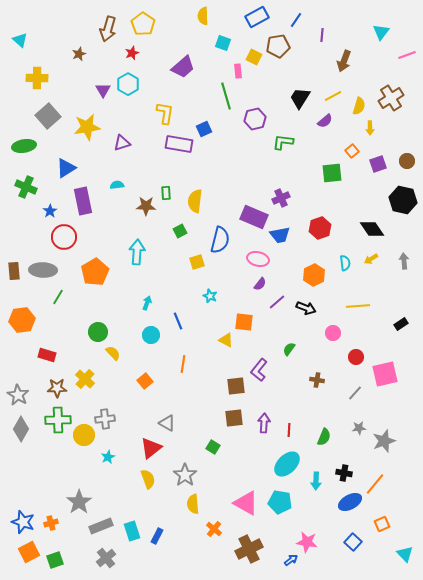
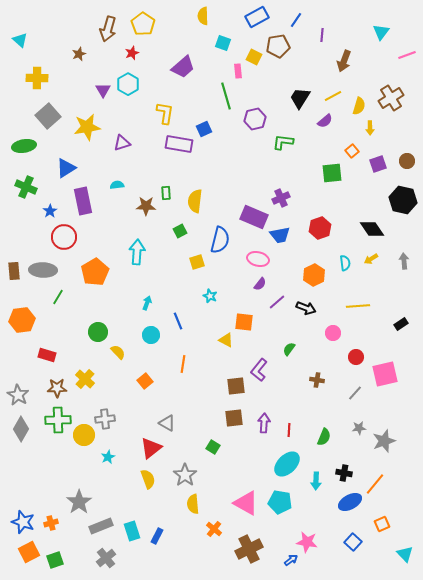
yellow semicircle at (113, 353): moved 5 px right, 1 px up
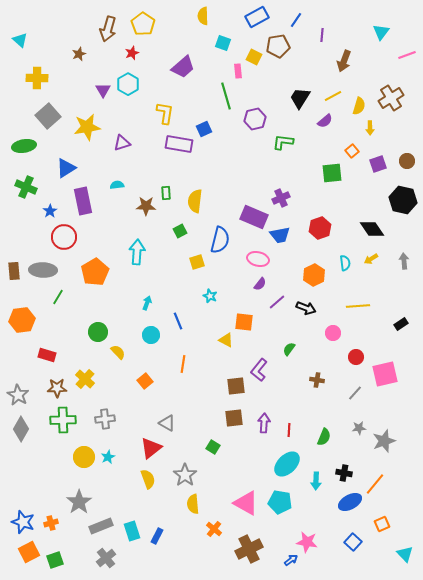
green cross at (58, 420): moved 5 px right
yellow circle at (84, 435): moved 22 px down
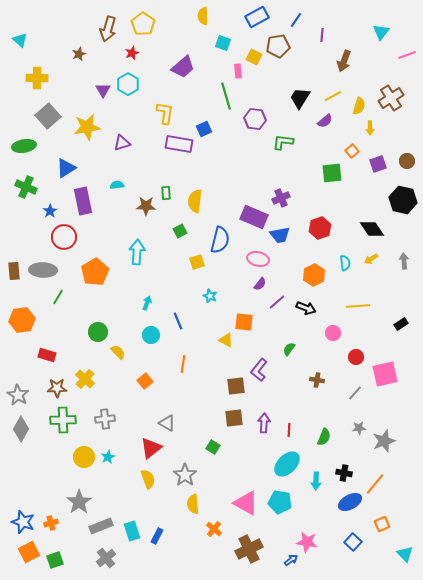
purple hexagon at (255, 119): rotated 20 degrees clockwise
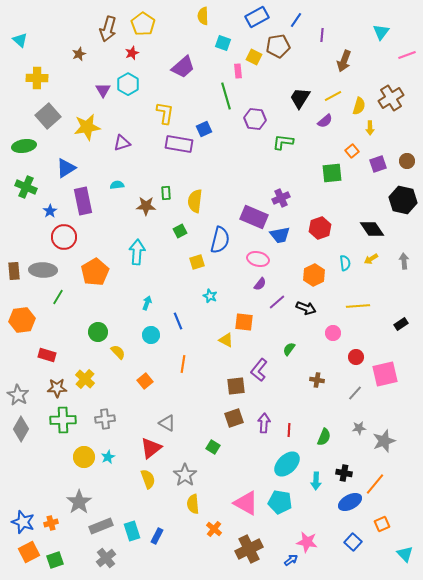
brown square at (234, 418): rotated 12 degrees counterclockwise
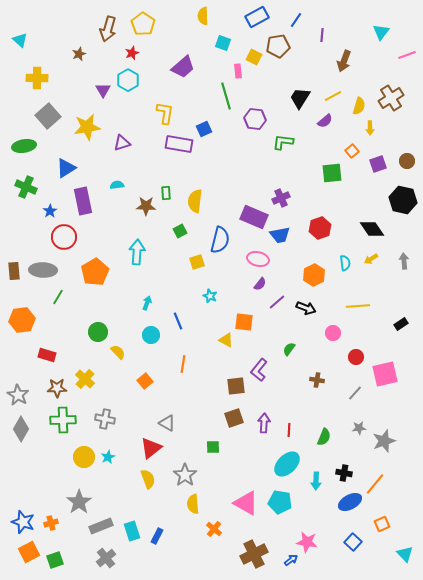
cyan hexagon at (128, 84): moved 4 px up
gray cross at (105, 419): rotated 18 degrees clockwise
green square at (213, 447): rotated 32 degrees counterclockwise
brown cross at (249, 549): moved 5 px right, 5 px down
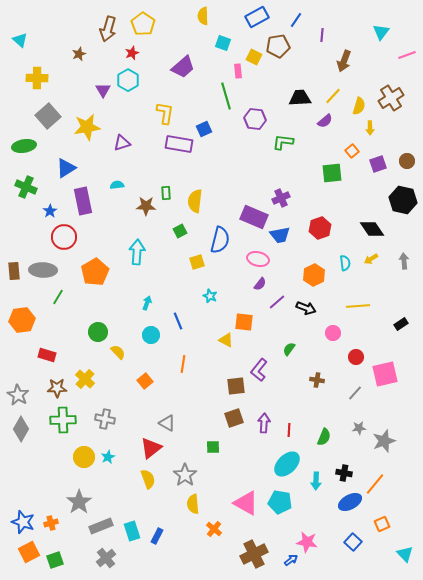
yellow line at (333, 96): rotated 18 degrees counterclockwise
black trapezoid at (300, 98): rotated 55 degrees clockwise
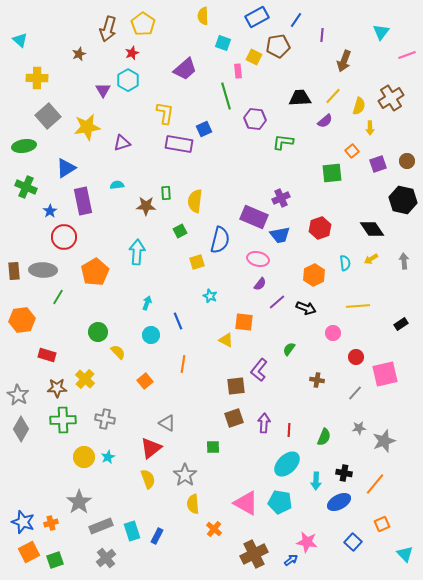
purple trapezoid at (183, 67): moved 2 px right, 2 px down
blue ellipse at (350, 502): moved 11 px left
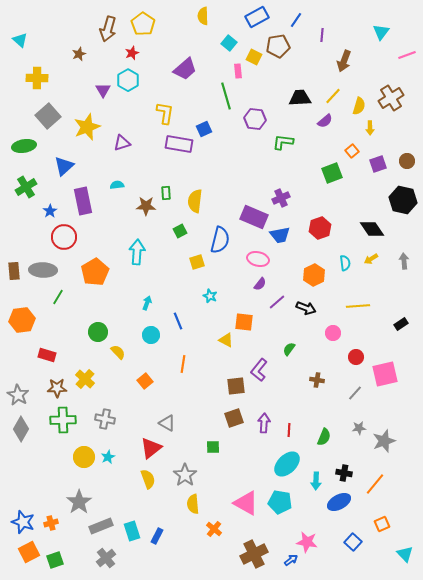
cyan square at (223, 43): moved 6 px right; rotated 21 degrees clockwise
yellow star at (87, 127): rotated 12 degrees counterclockwise
blue triangle at (66, 168): moved 2 px left, 2 px up; rotated 10 degrees counterclockwise
green square at (332, 173): rotated 15 degrees counterclockwise
green cross at (26, 187): rotated 35 degrees clockwise
